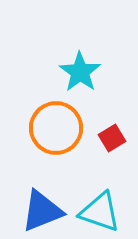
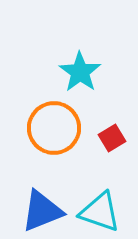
orange circle: moved 2 px left
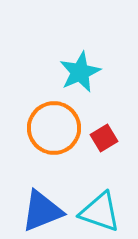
cyan star: rotated 12 degrees clockwise
red square: moved 8 px left
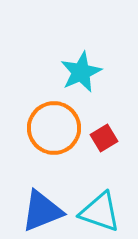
cyan star: moved 1 px right
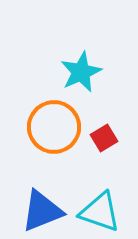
orange circle: moved 1 px up
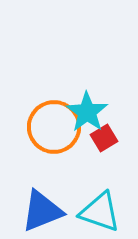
cyan star: moved 6 px right, 40 px down; rotated 12 degrees counterclockwise
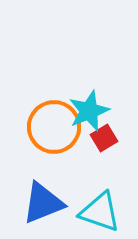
cyan star: moved 2 px right, 1 px up; rotated 15 degrees clockwise
blue triangle: moved 1 px right, 8 px up
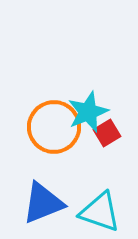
cyan star: moved 1 px left, 1 px down
red square: moved 3 px right, 5 px up
